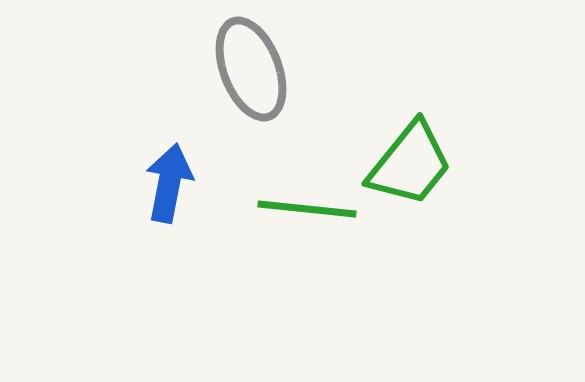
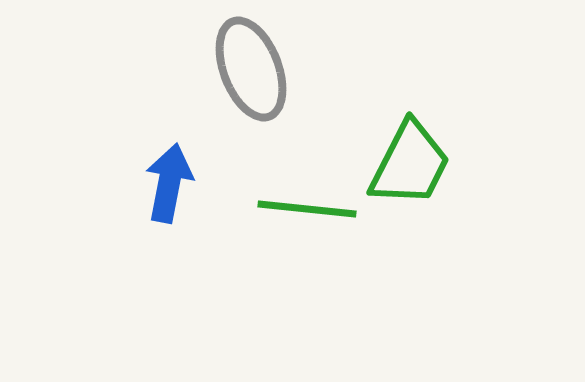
green trapezoid: rotated 12 degrees counterclockwise
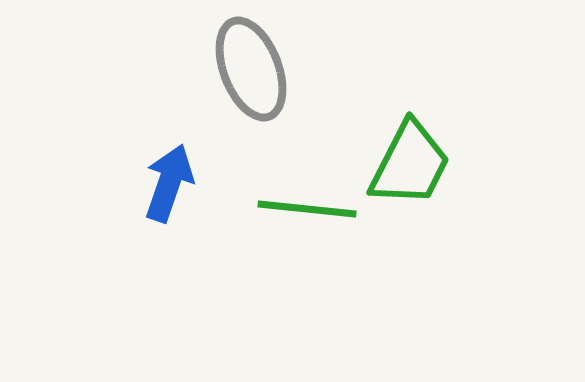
blue arrow: rotated 8 degrees clockwise
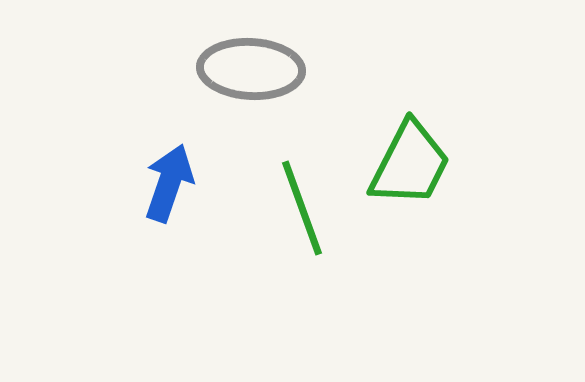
gray ellipse: rotated 66 degrees counterclockwise
green line: moved 5 px left, 1 px up; rotated 64 degrees clockwise
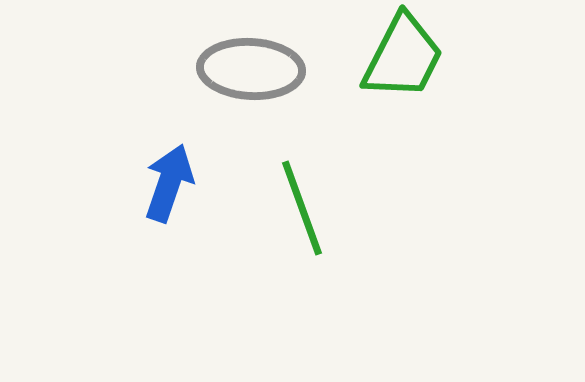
green trapezoid: moved 7 px left, 107 px up
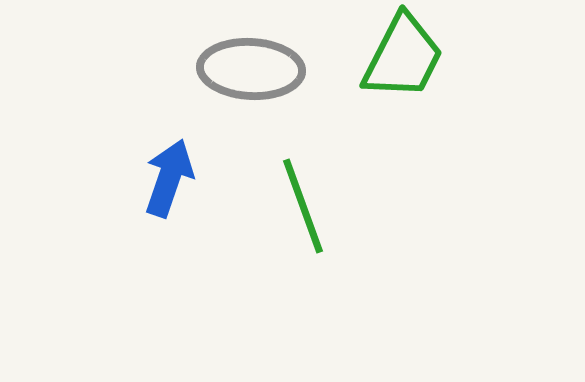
blue arrow: moved 5 px up
green line: moved 1 px right, 2 px up
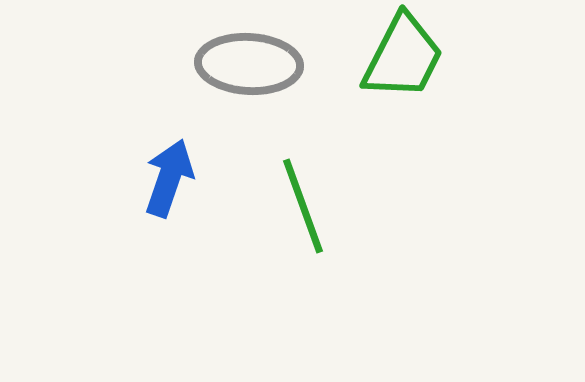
gray ellipse: moved 2 px left, 5 px up
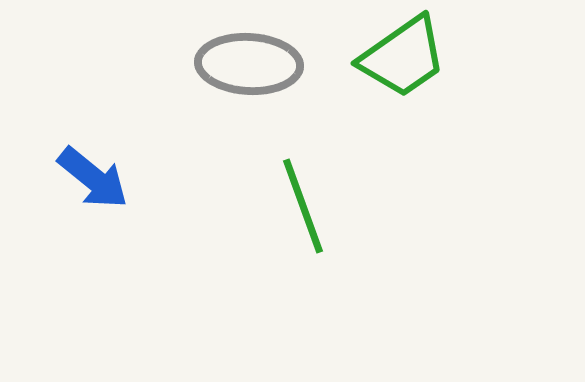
green trapezoid: rotated 28 degrees clockwise
blue arrow: moved 76 px left; rotated 110 degrees clockwise
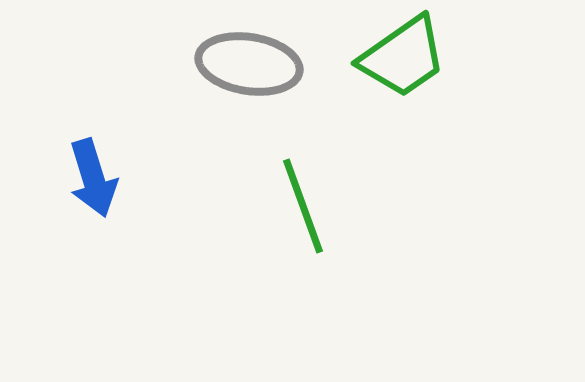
gray ellipse: rotated 6 degrees clockwise
blue arrow: rotated 34 degrees clockwise
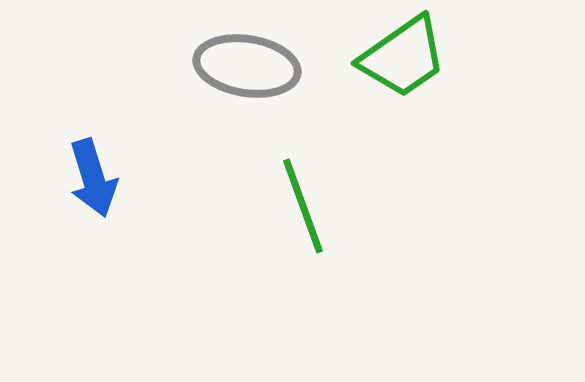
gray ellipse: moved 2 px left, 2 px down
